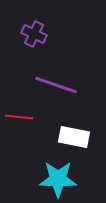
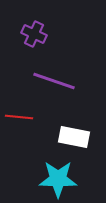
purple line: moved 2 px left, 4 px up
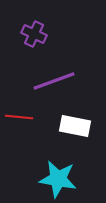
purple line: rotated 39 degrees counterclockwise
white rectangle: moved 1 px right, 11 px up
cyan star: rotated 9 degrees clockwise
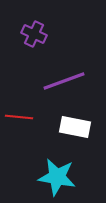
purple line: moved 10 px right
white rectangle: moved 1 px down
cyan star: moved 1 px left, 2 px up
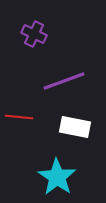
cyan star: rotated 24 degrees clockwise
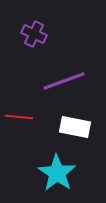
cyan star: moved 4 px up
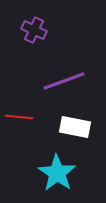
purple cross: moved 4 px up
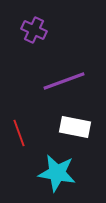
red line: moved 16 px down; rotated 64 degrees clockwise
cyan star: rotated 24 degrees counterclockwise
